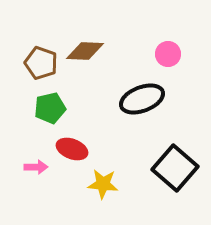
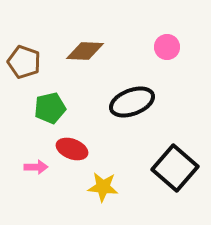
pink circle: moved 1 px left, 7 px up
brown pentagon: moved 17 px left, 1 px up
black ellipse: moved 10 px left, 3 px down
yellow star: moved 3 px down
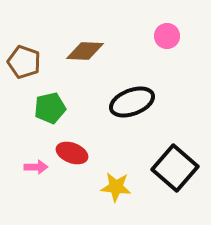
pink circle: moved 11 px up
red ellipse: moved 4 px down
yellow star: moved 13 px right
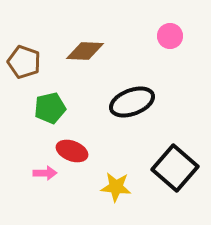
pink circle: moved 3 px right
red ellipse: moved 2 px up
pink arrow: moved 9 px right, 6 px down
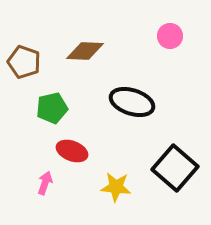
black ellipse: rotated 39 degrees clockwise
green pentagon: moved 2 px right
pink arrow: moved 10 px down; rotated 70 degrees counterclockwise
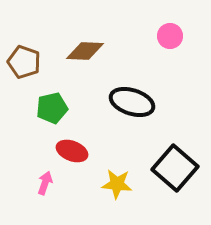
yellow star: moved 1 px right, 3 px up
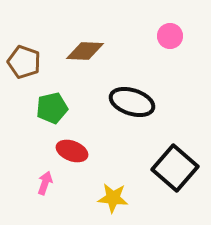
yellow star: moved 4 px left, 14 px down
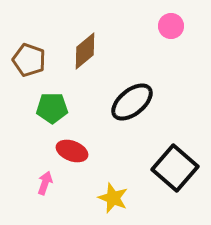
pink circle: moved 1 px right, 10 px up
brown diamond: rotated 42 degrees counterclockwise
brown pentagon: moved 5 px right, 2 px up
black ellipse: rotated 57 degrees counterclockwise
green pentagon: rotated 12 degrees clockwise
yellow star: rotated 16 degrees clockwise
